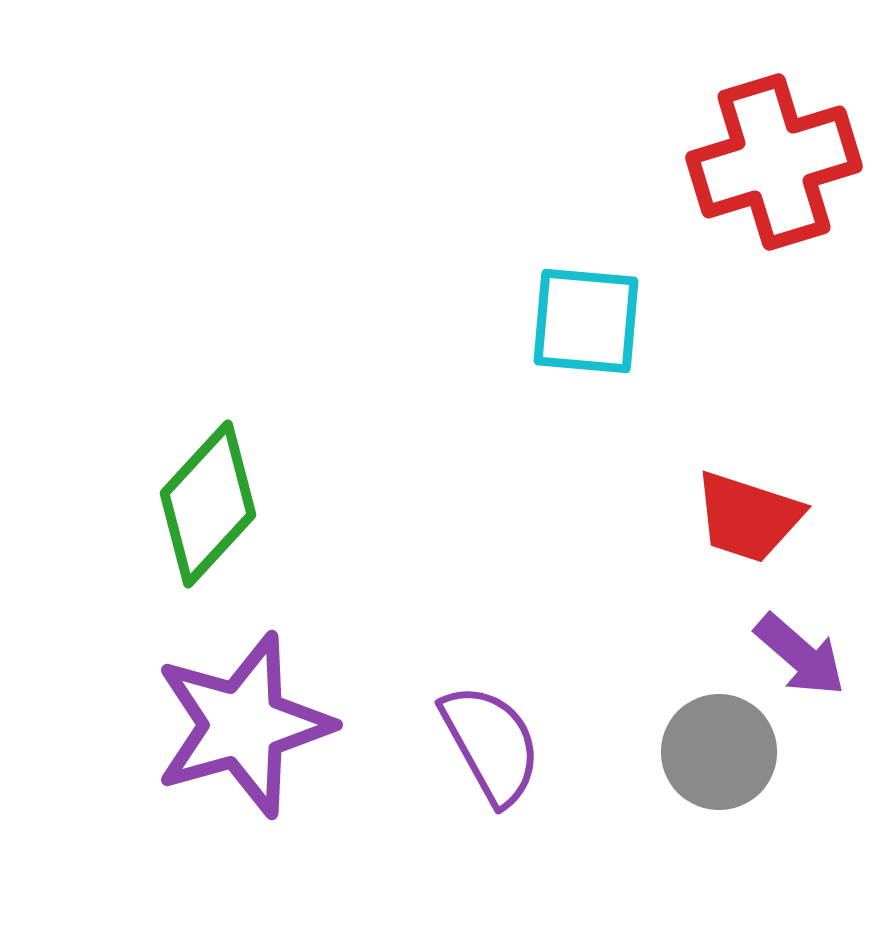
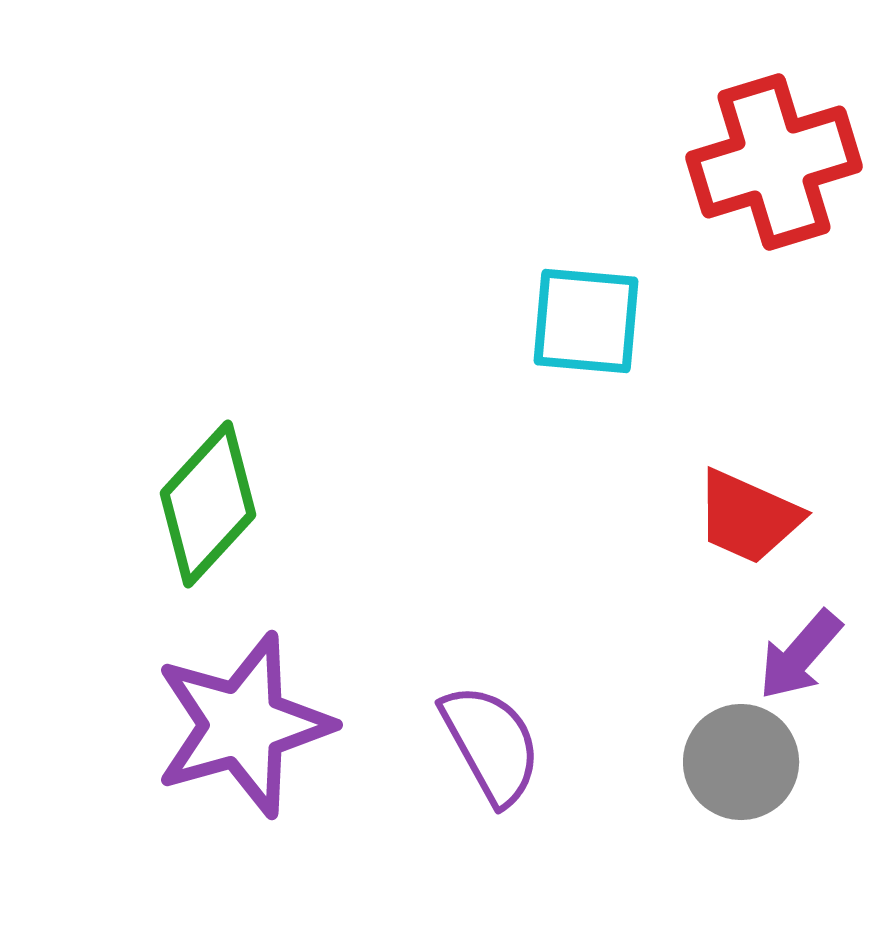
red trapezoid: rotated 6 degrees clockwise
purple arrow: rotated 90 degrees clockwise
gray circle: moved 22 px right, 10 px down
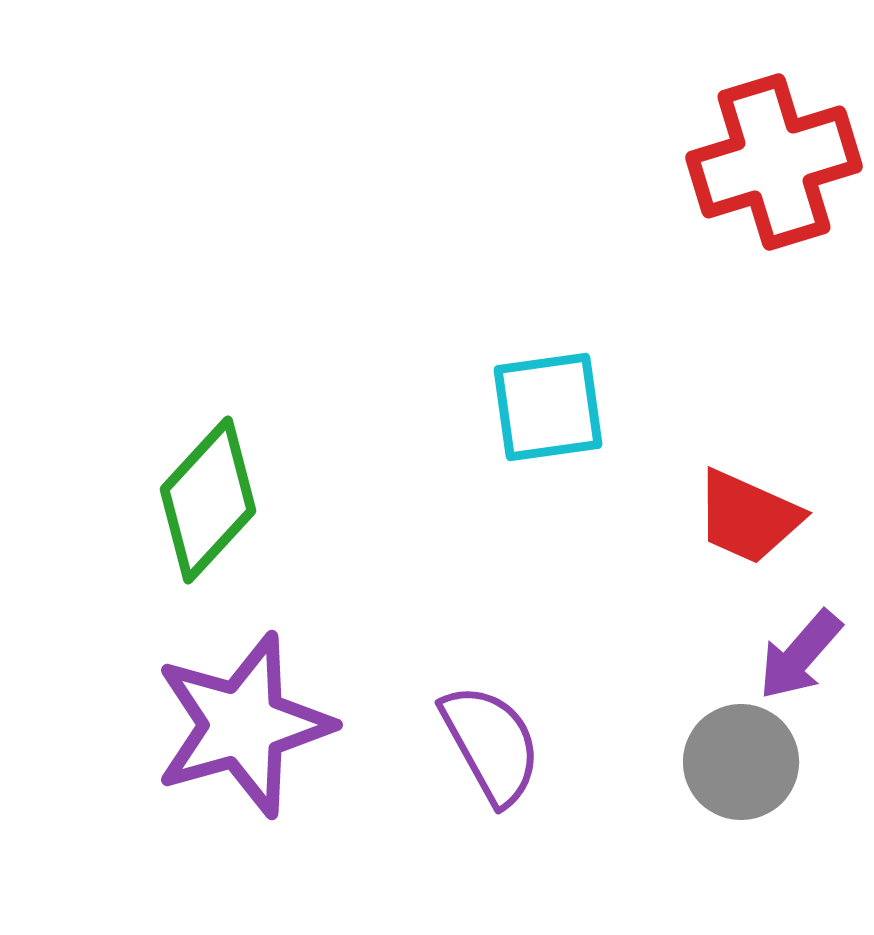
cyan square: moved 38 px left, 86 px down; rotated 13 degrees counterclockwise
green diamond: moved 4 px up
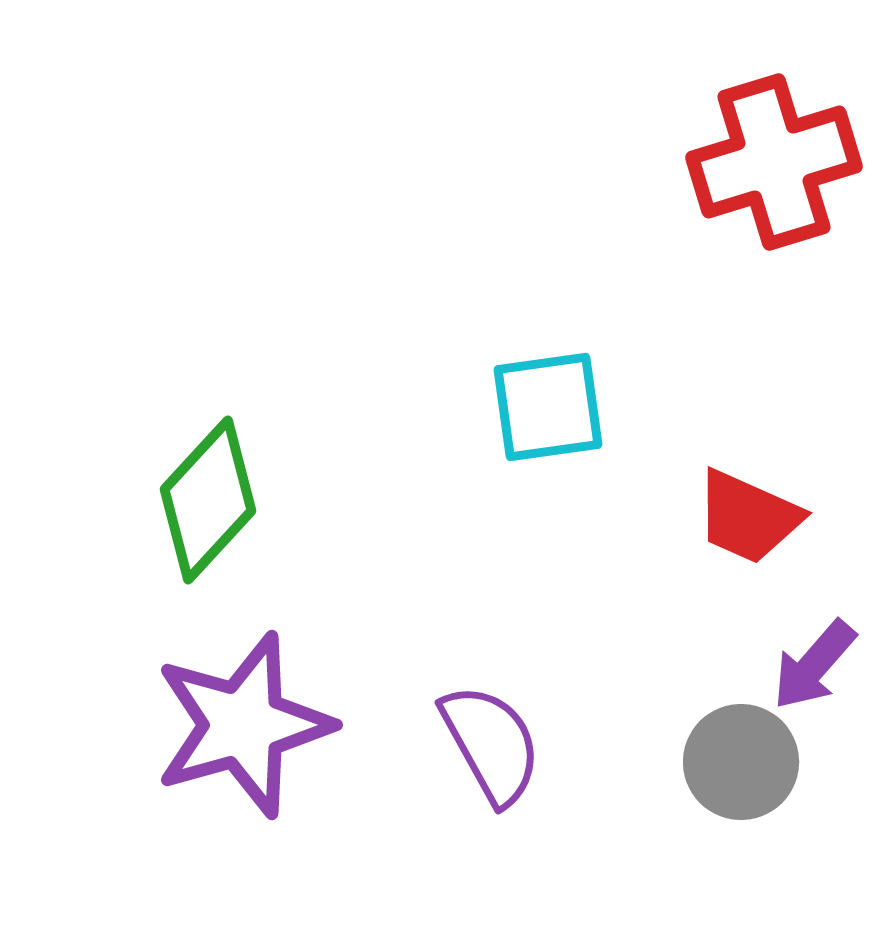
purple arrow: moved 14 px right, 10 px down
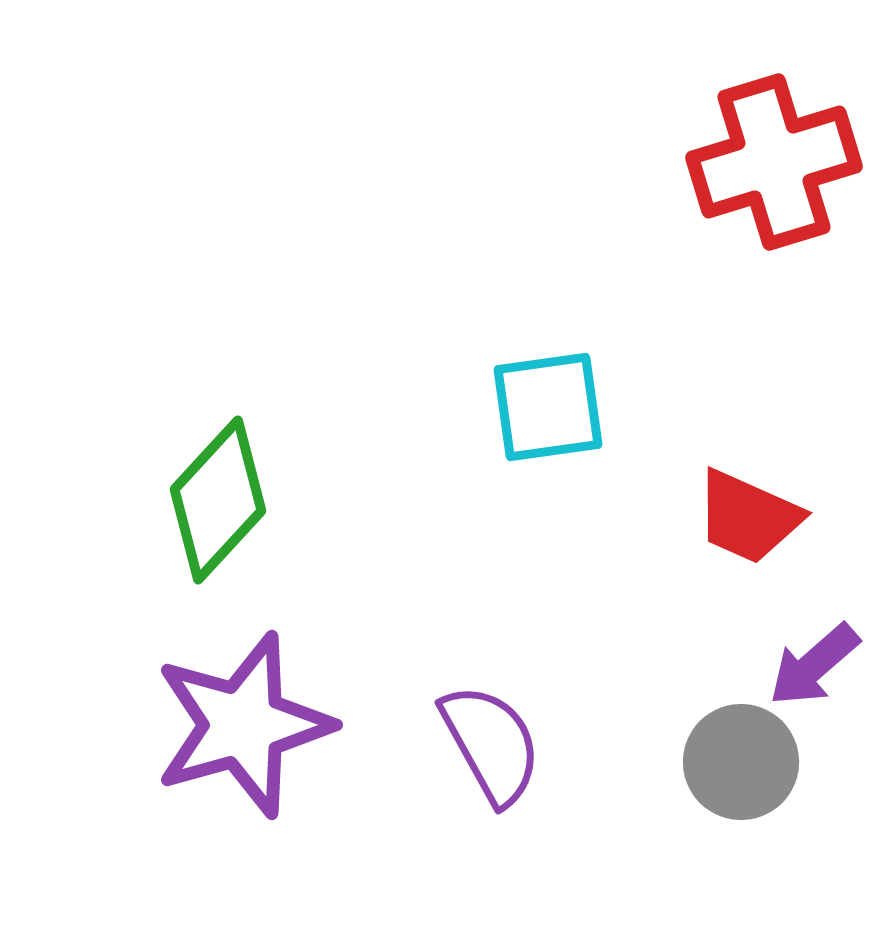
green diamond: moved 10 px right
purple arrow: rotated 8 degrees clockwise
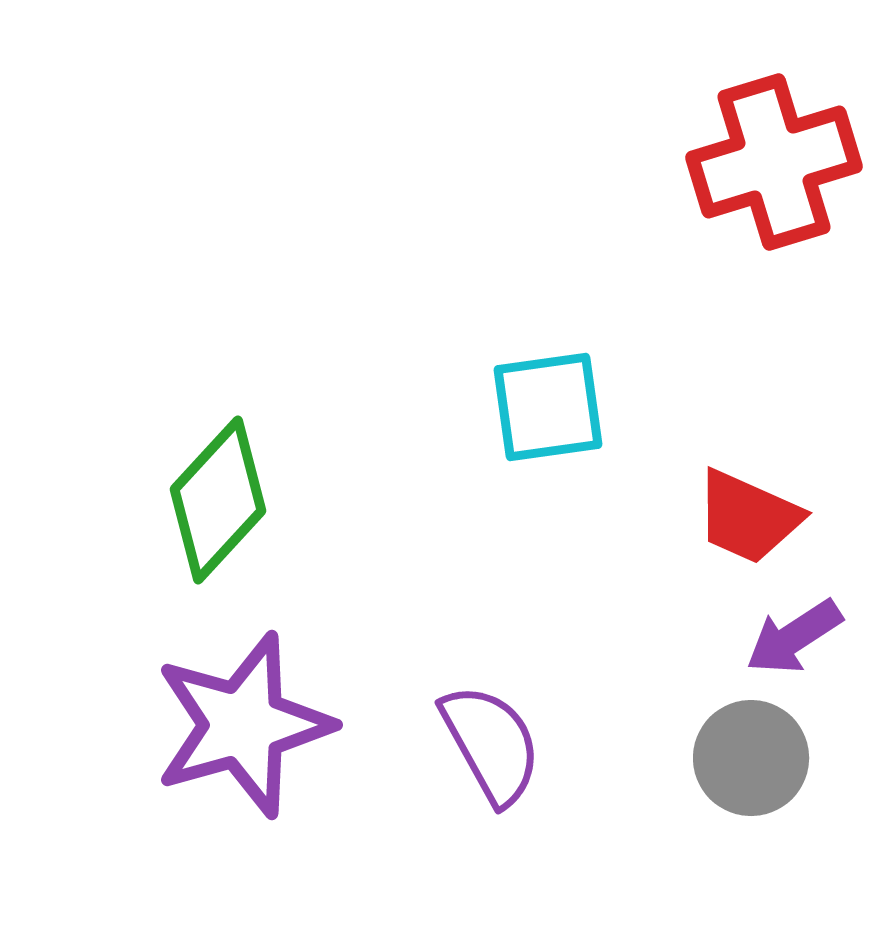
purple arrow: moved 20 px left, 28 px up; rotated 8 degrees clockwise
gray circle: moved 10 px right, 4 px up
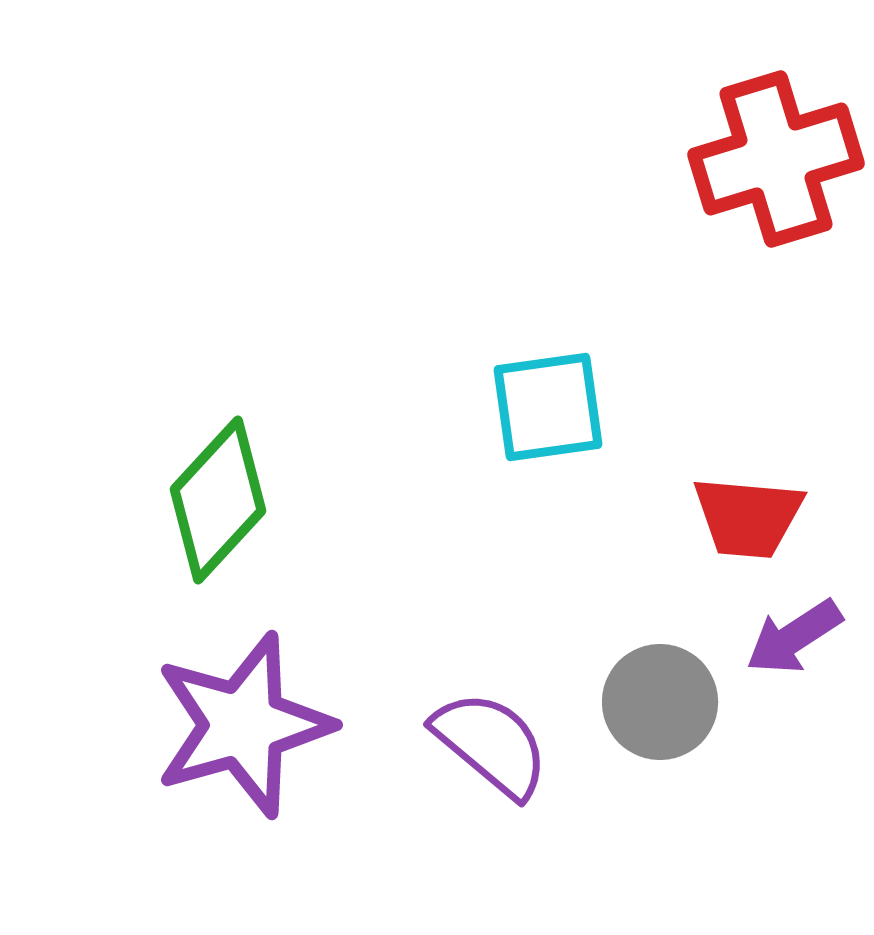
red cross: moved 2 px right, 3 px up
red trapezoid: rotated 19 degrees counterclockwise
purple semicircle: rotated 21 degrees counterclockwise
gray circle: moved 91 px left, 56 px up
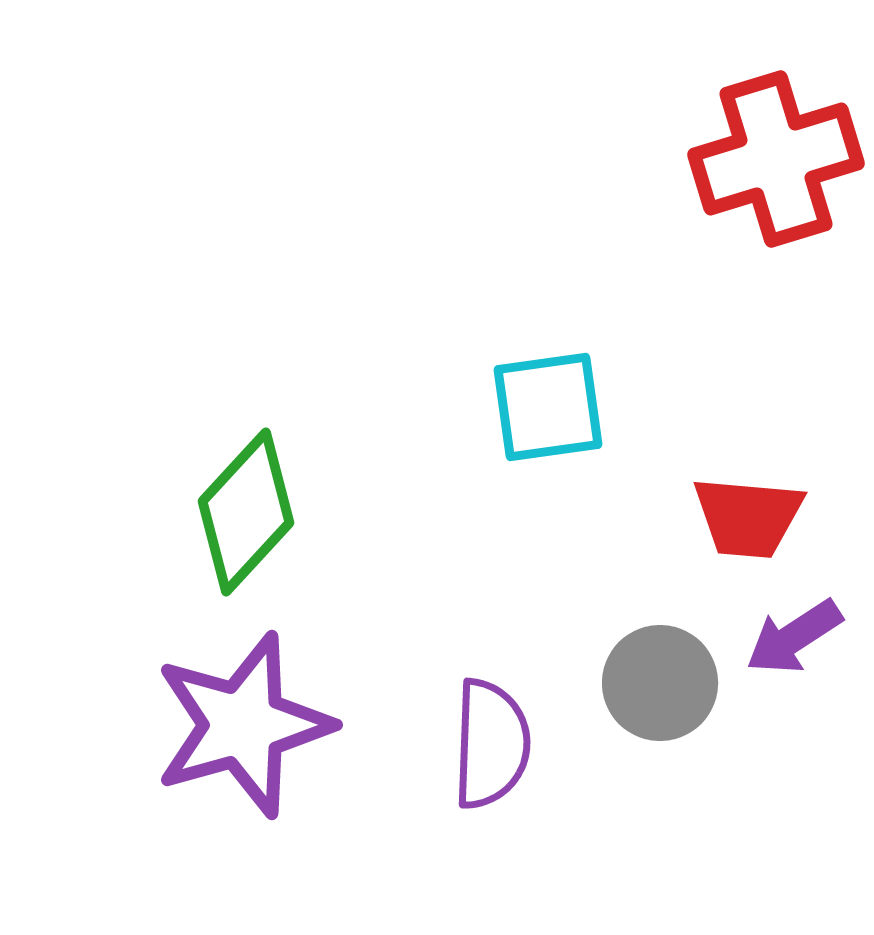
green diamond: moved 28 px right, 12 px down
gray circle: moved 19 px up
purple semicircle: rotated 52 degrees clockwise
